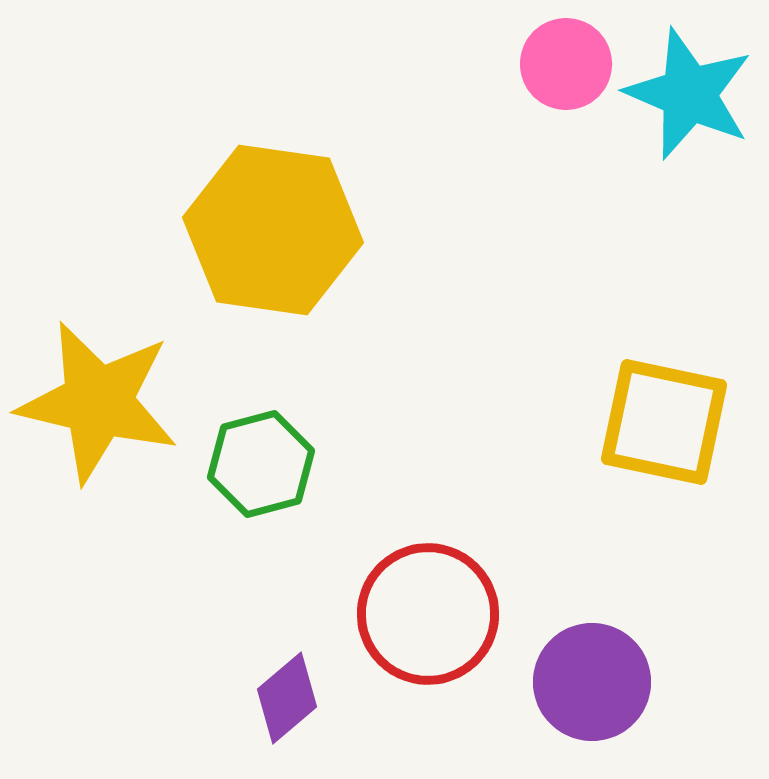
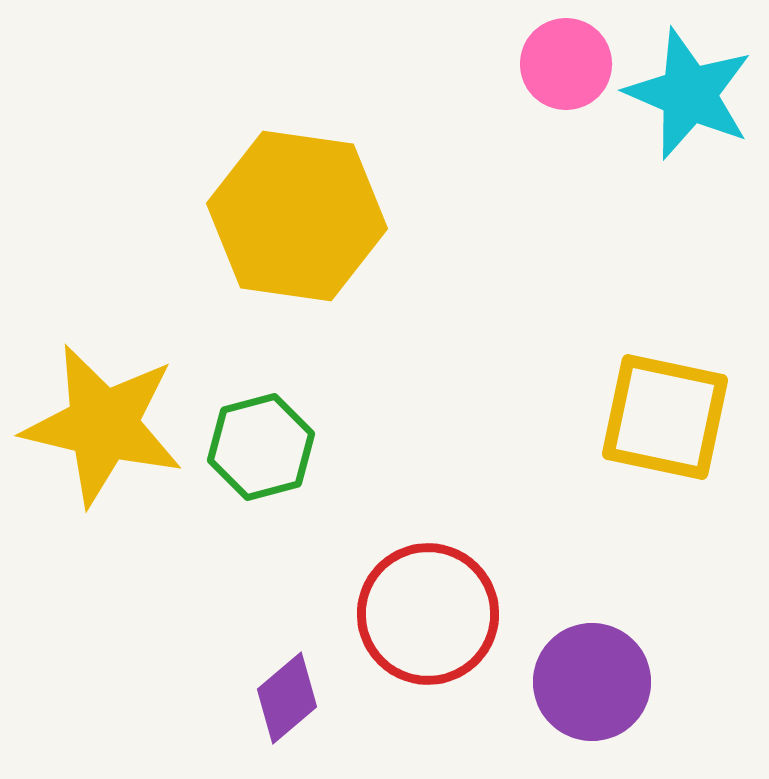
yellow hexagon: moved 24 px right, 14 px up
yellow star: moved 5 px right, 23 px down
yellow square: moved 1 px right, 5 px up
green hexagon: moved 17 px up
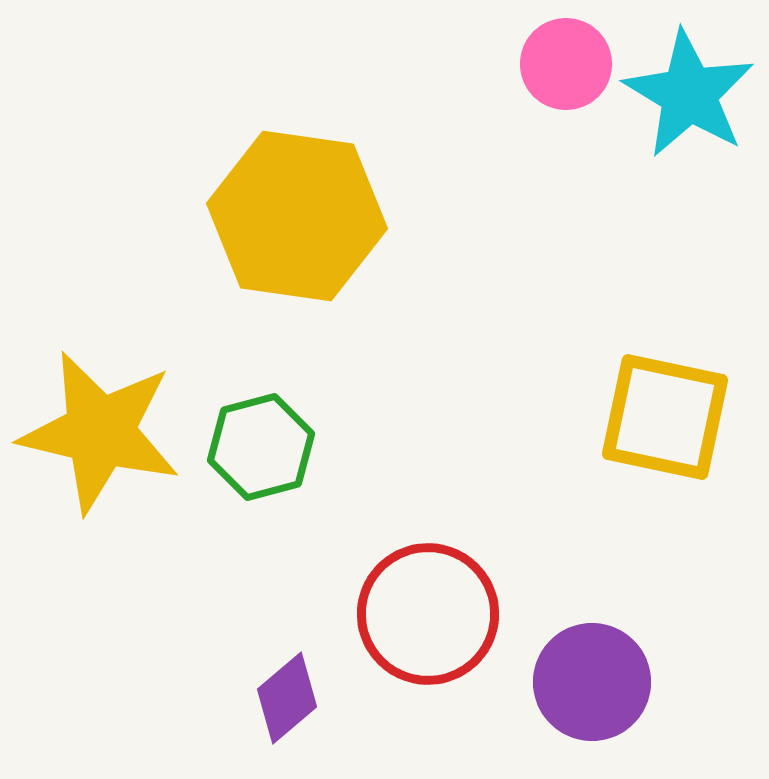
cyan star: rotated 8 degrees clockwise
yellow star: moved 3 px left, 7 px down
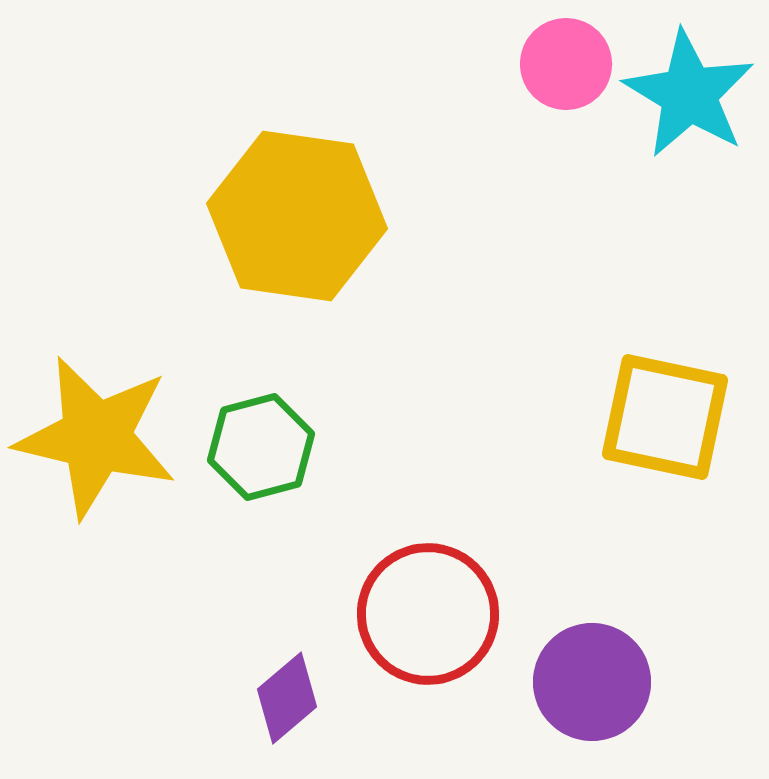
yellow star: moved 4 px left, 5 px down
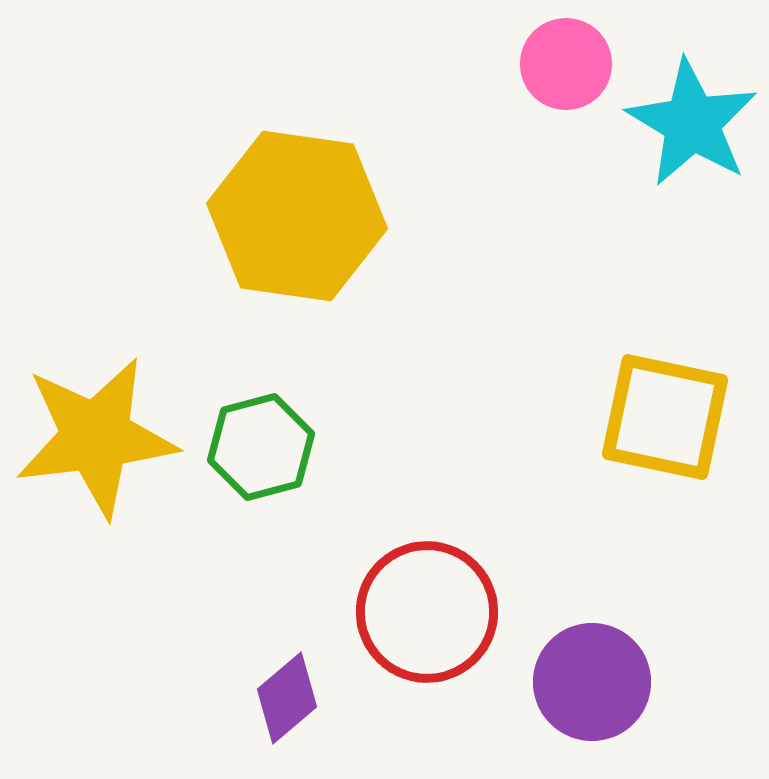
cyan star: moved 3 px right, 29 px down
yellow star: rotated 20 degrees counterclockwise
red circle: moved 1 px left, 2 px up
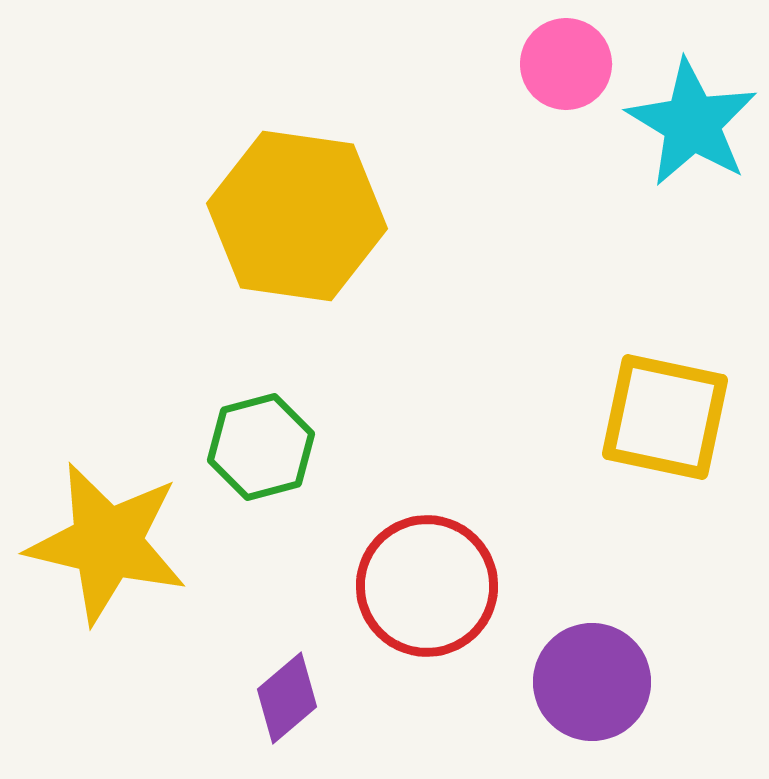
yellow star: moved 11 px right, 106 px down; rotated 20 degrees clockwise
red circle: moved 26 px up
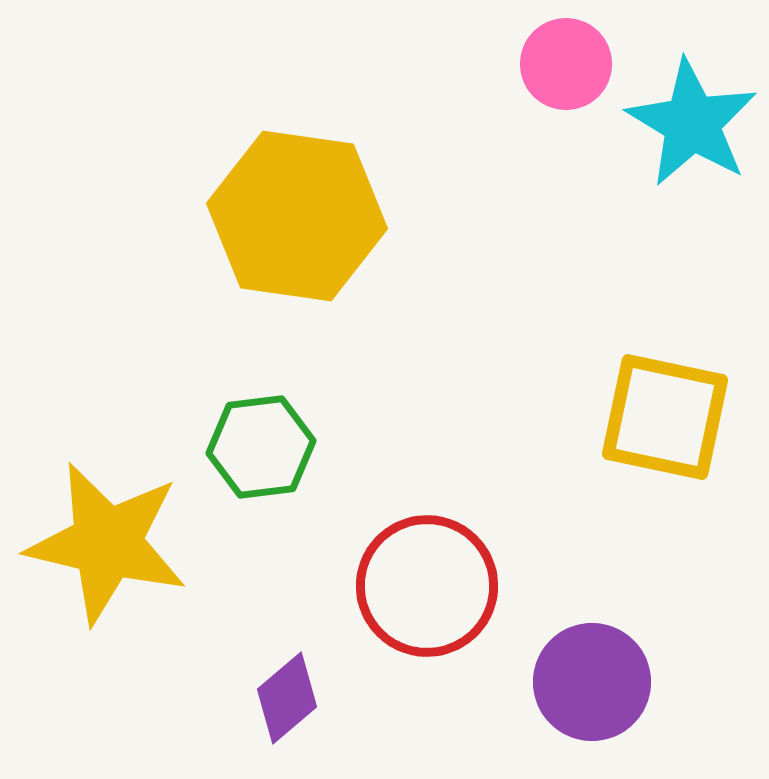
green hexagon: rotated 8 degrees clockwise
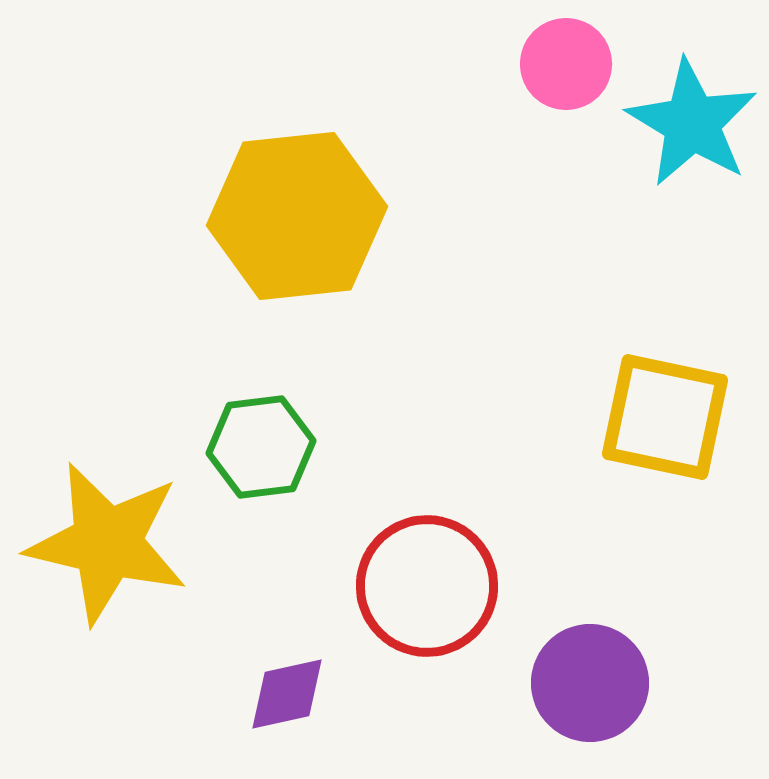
yellow hexagon: rotated 14 degrees counterclockwise
purple circle: moved 2 px left, 1 px down
purple diamond: moved 4 px up; rotated 28 degrees clockwise
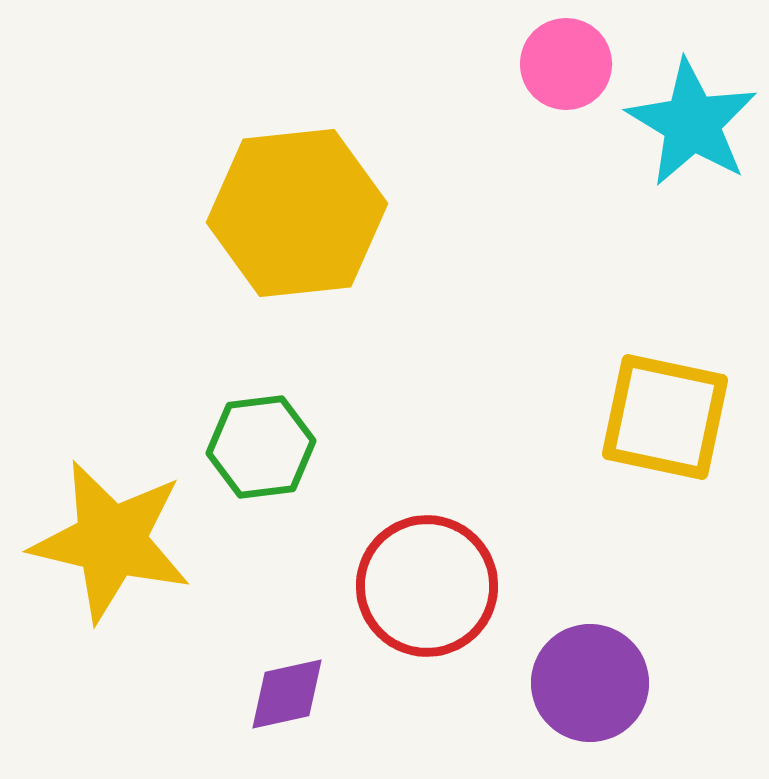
yellow hexagon: moved 3 px up
yellow star: moved 4 px right, 2 px up
